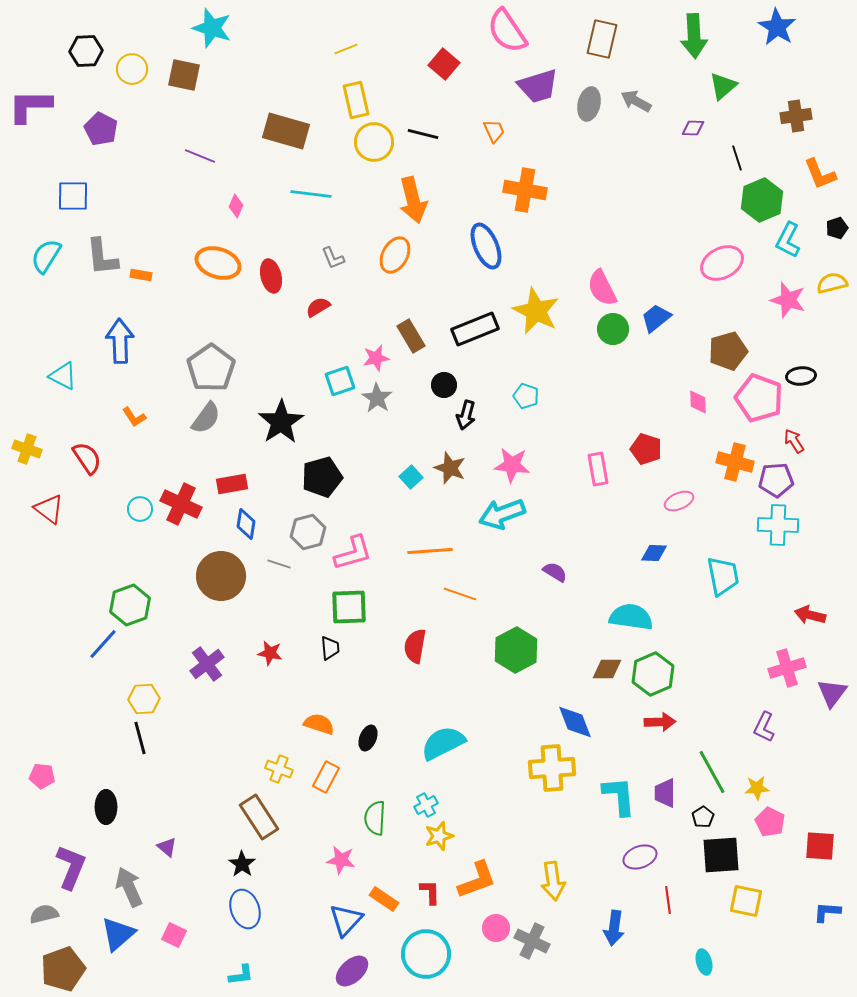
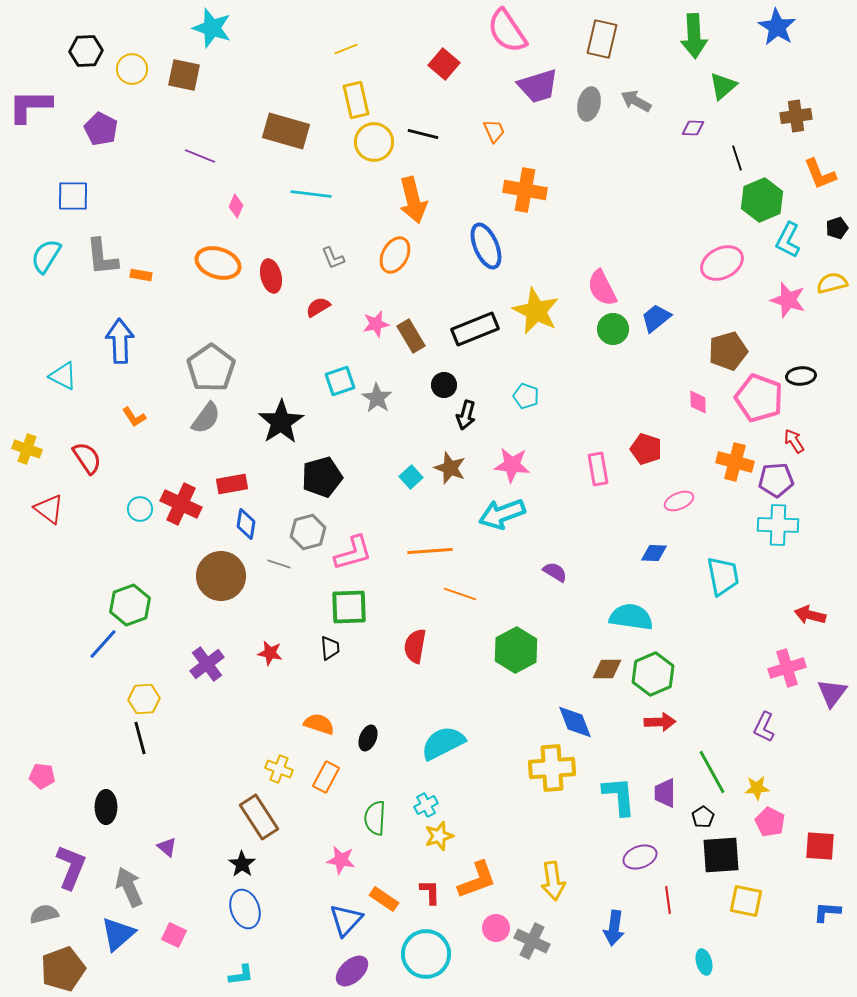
pink star at (376, 358): moved 34 px up
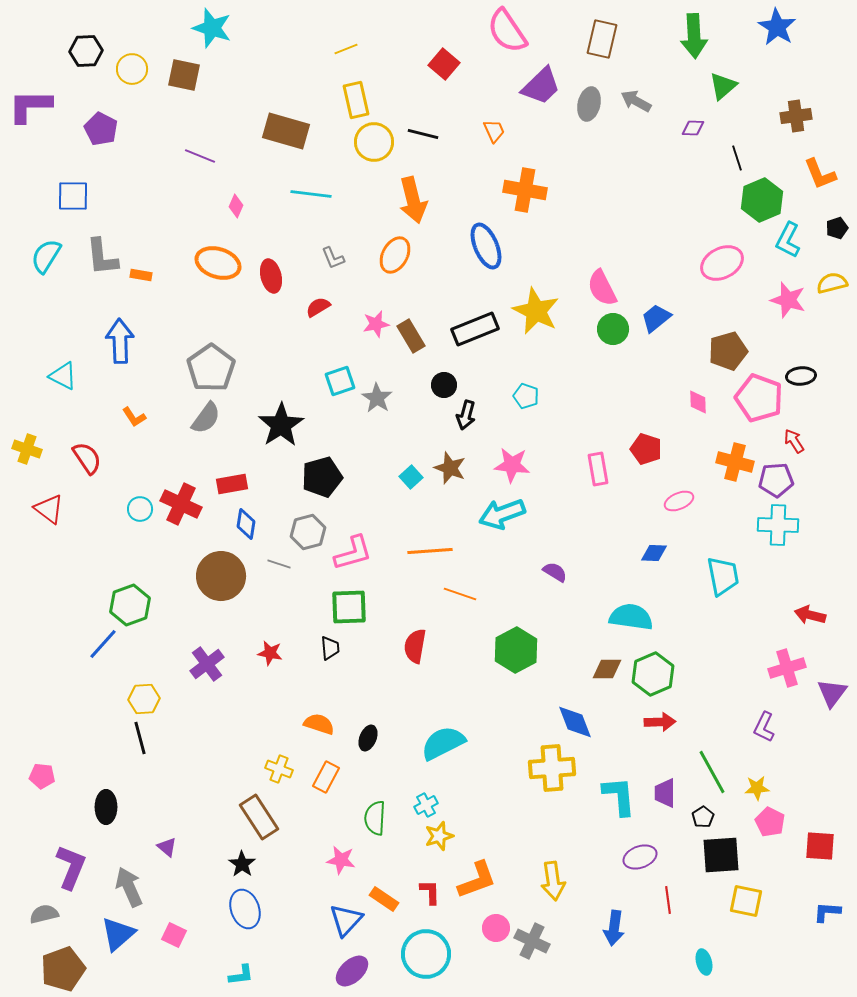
purple trapezoid at (538, 86): moved 3 px right; rotated 27 degrees counterclockwise
black star at (281, 422): moved 3 px down
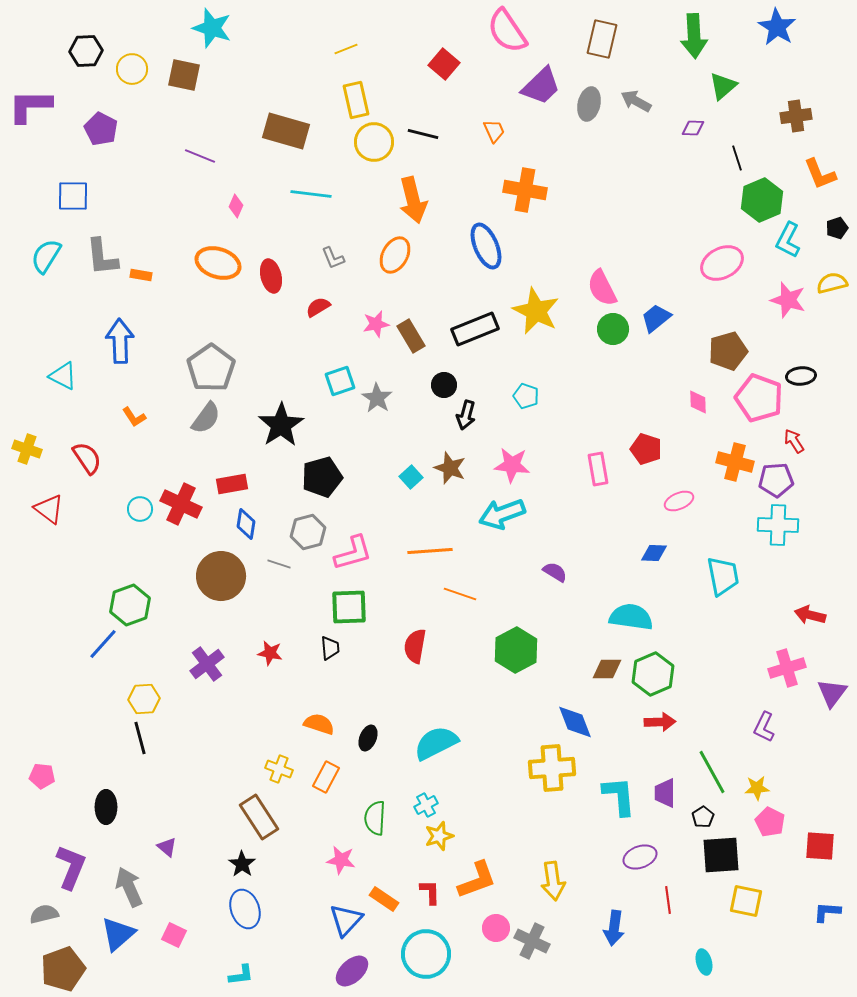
cyan semicircle at (443, 743): moved 7 px left
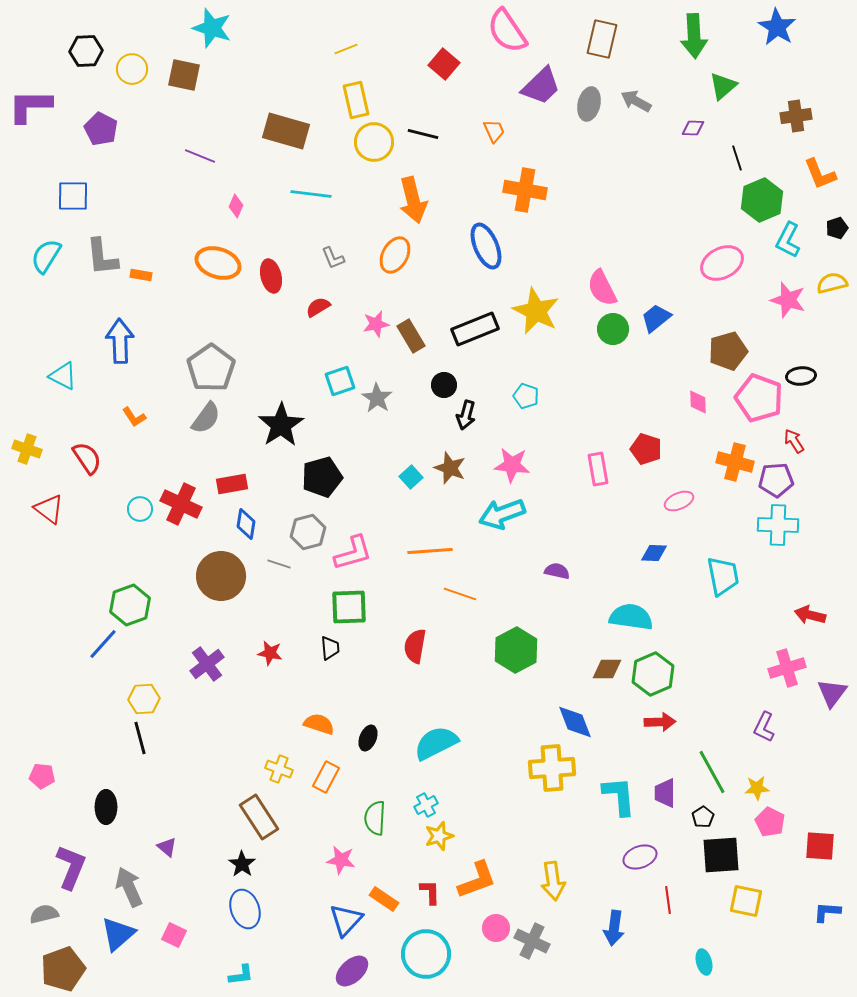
purple semicircle at (555, 572): moved 2 px right, 1 px up; rotated 20 degrees counterclockwise
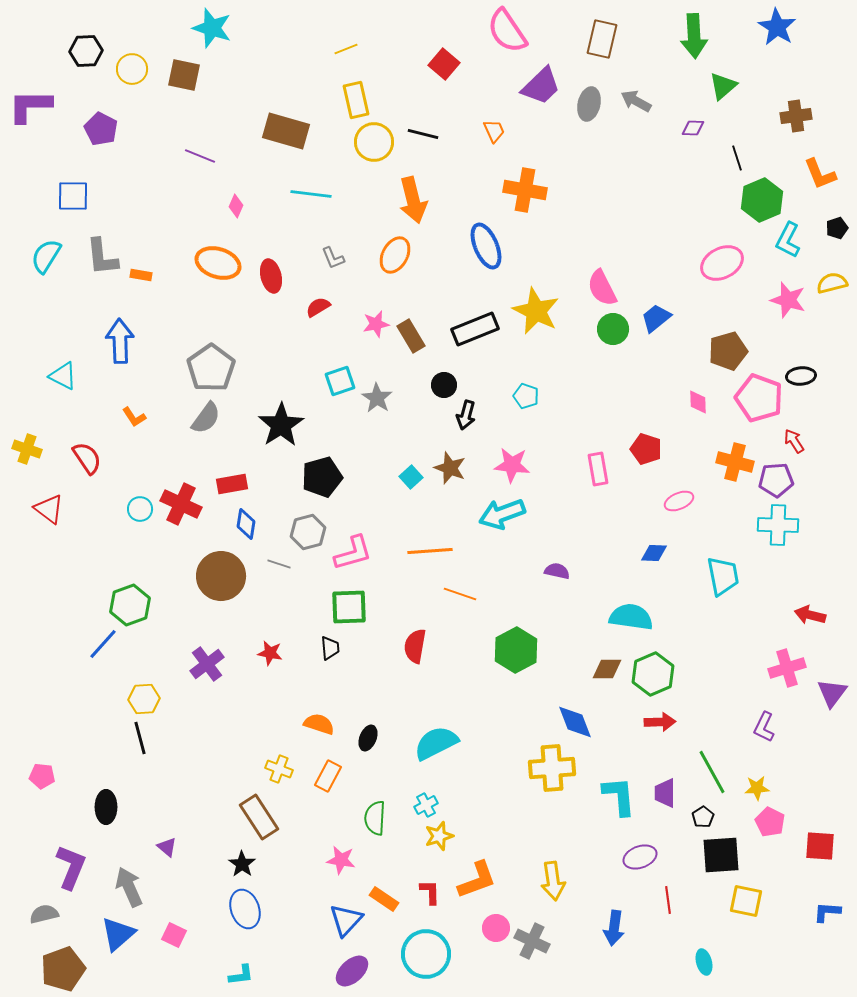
orange rectangle at (326, 777): moved 2 px right, 1 px up
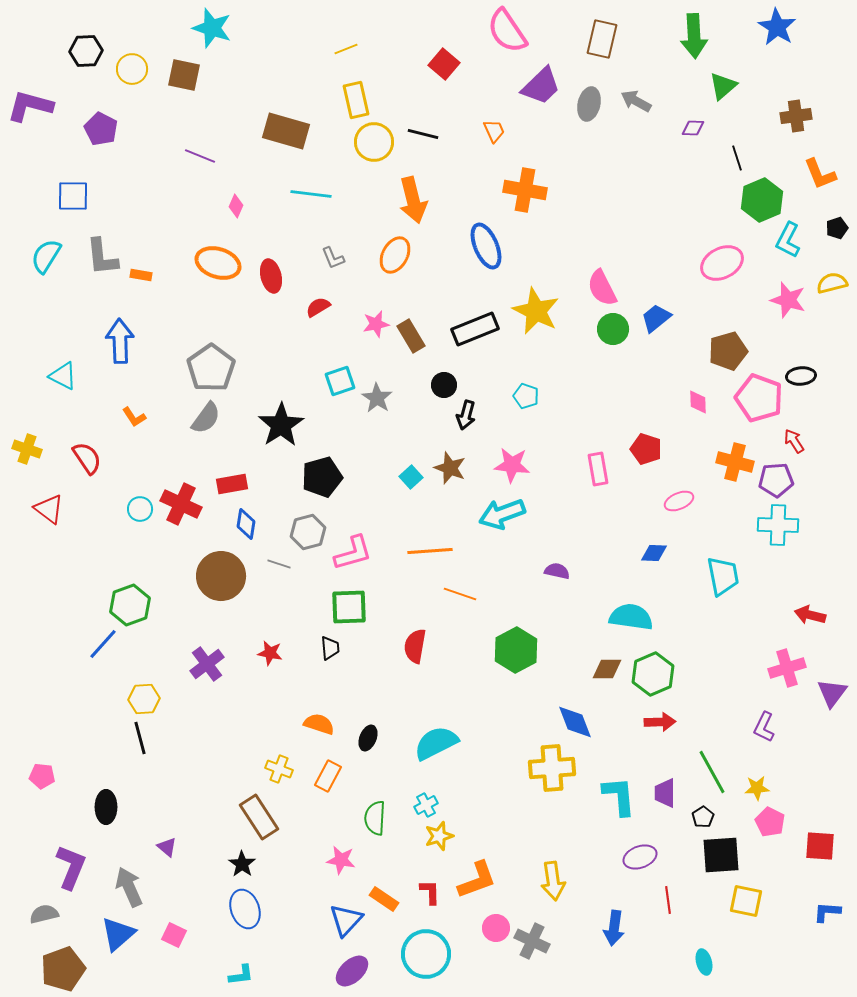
purple L-shape at (30, 106): rotated 15 degrees clockwise
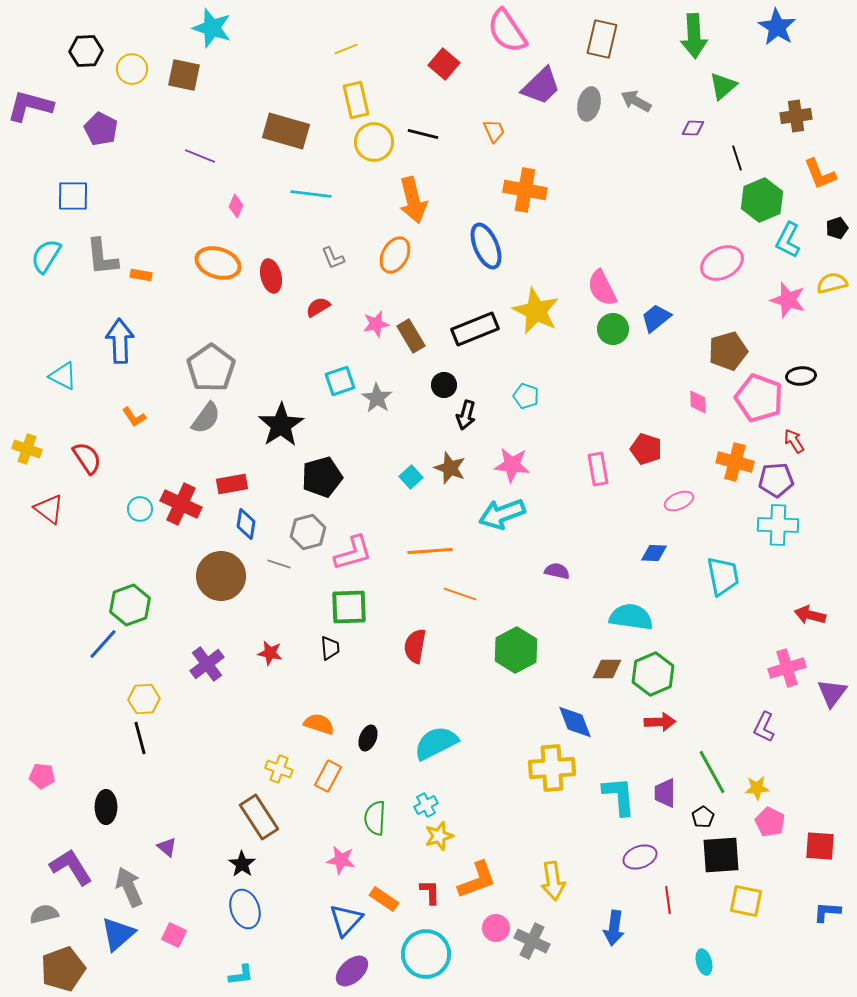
purple L-shape at (71, 867): rotated 54 degrees counterclockwise
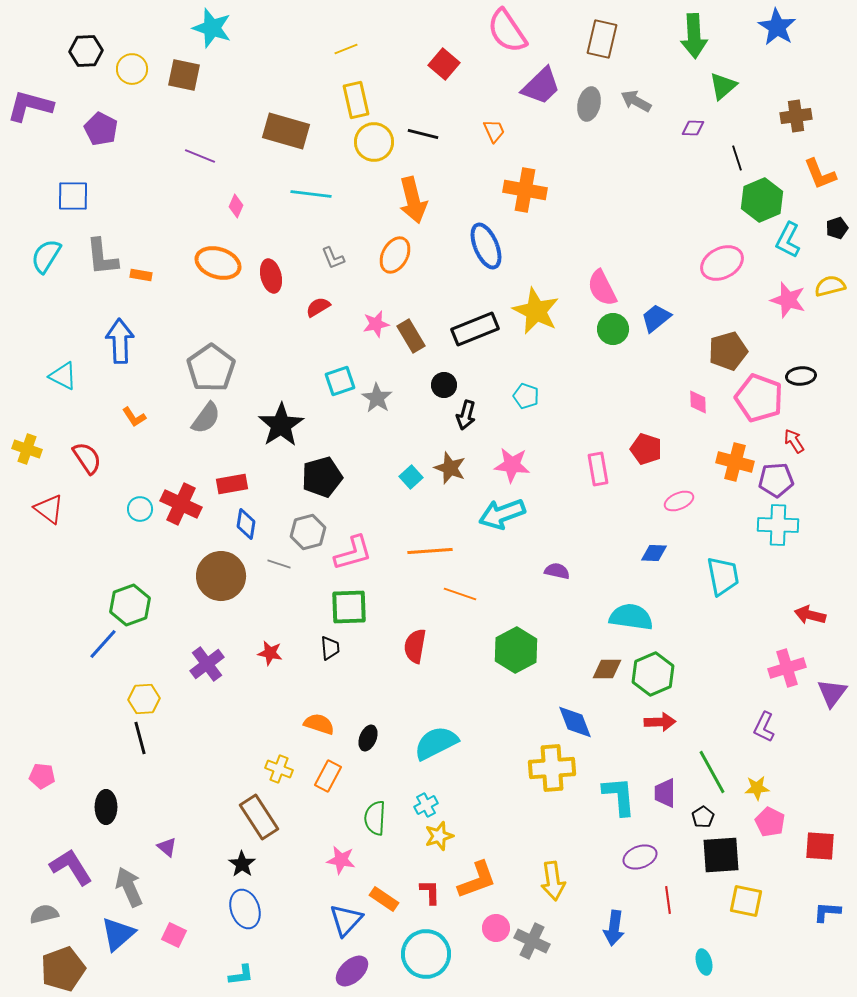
yellow semicircle at (832, 283): moved 2 px left, 3 px down
